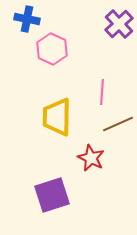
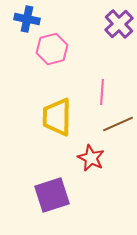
pink hexagon: rotated 20 degrees clockwise
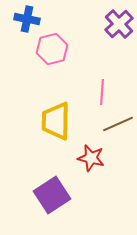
yellow trapezoid: moved 1 px left, 4 px down
red star: rotated 12 degrees counterclockwise
purple square: rotated 15 degrees counterclockwise
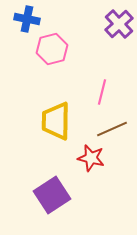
pink line: rotated 10 degrees clockwise
brown line: moved 6 px left, 5 px down
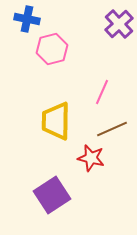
pink line: rotated 10 degrees clockwise
